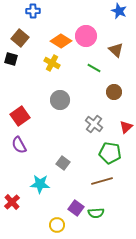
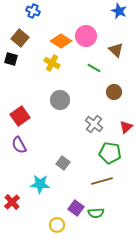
blue cross: rotated 24 degrees clockwise
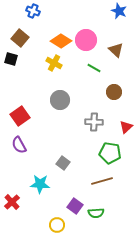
pink circle: moved 4 px down
yellow cross: moved 2 px right
gray cross: moved 2 px up; rotated 36 degrees counterclockwise
purple square: moved 1 px left, 2 px up
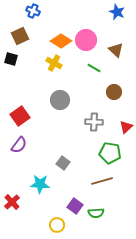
blue star: moved 2 px left, 1 px down
brown square: moved 2 px up; rotated 24 degrees clockwise
purple semicircle: rotated 114 degrees counterclockwise
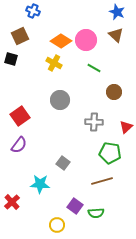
brown triangle: moved 15 px up
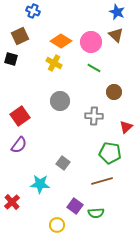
pink circle: moved 5 px right, 2 px down
gray circle: moved 1 px down
gray cross: moved 6 px up
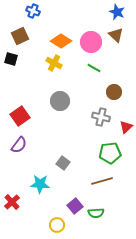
gray cross: moved 7 px right, 1 px down; rotated 12 degrees clockwise
green pentagon: rotated 15 degrees counterclockwise
purple square: rotated 14 degrees clockwise
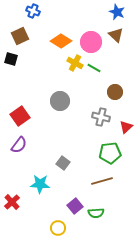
yellow cross: moved 21 px right
brown circle: moved 1 px right
yellow circle: moved 1 px right, 3 px down
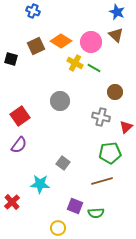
brown square: moved 16 px right, 10 px down
purple square: rotated 28 degrees counterclockwise
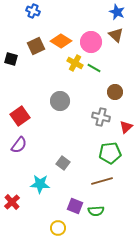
green semicircle: moved 2 px up
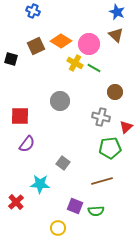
pink circle: moved 2 px left, 2 px down
red square: rotated 36 degrees clockwise
purple semicircle: moved 8 px right, 1 px up
green pentagon: moved 5 px up
red cross: moved 4 px right
